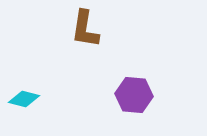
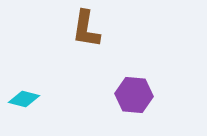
brown L-shape: moved 1 px right
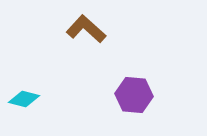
brown L-shape: rotated 123 degrees clockwise
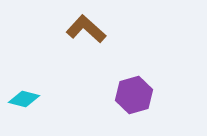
purple hexagon: rotated 21 degrees counterclockwise
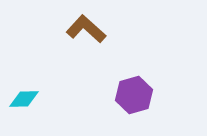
cyan diamond: rotated 16 degrees counterclockwise
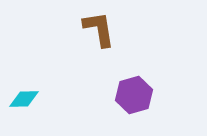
brown L-shape: moved 13 px right; rotated 39 degrees clockwise
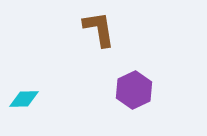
purple hexagon: moved 5 px up; rotated 9 degrees counterclockwise
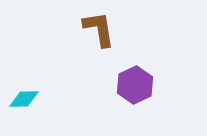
purple hexagon: moved 1 px right, 5 px up
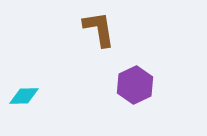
cyan diamond: moved 3 px up
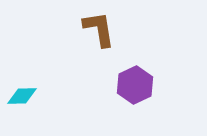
cyan diamond: moved 2 px left
